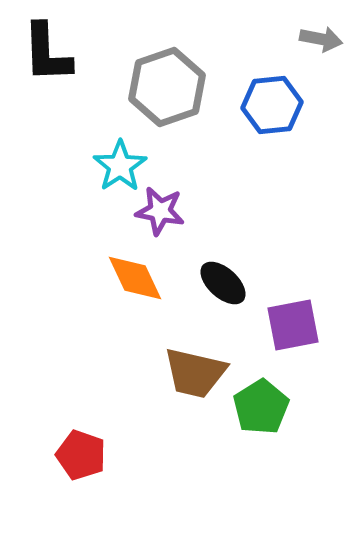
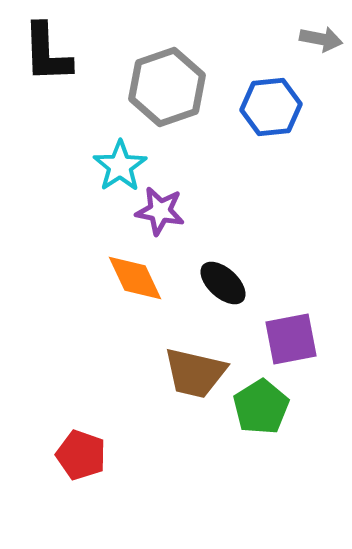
blue hexagon: moved 1 px left, 2 px down
purple square: moved 2 px left, 14 px down
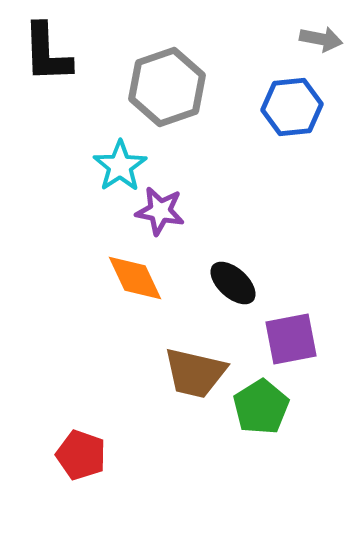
blue hexagon: moved 21 px right
black ellipse: moved 10 px right
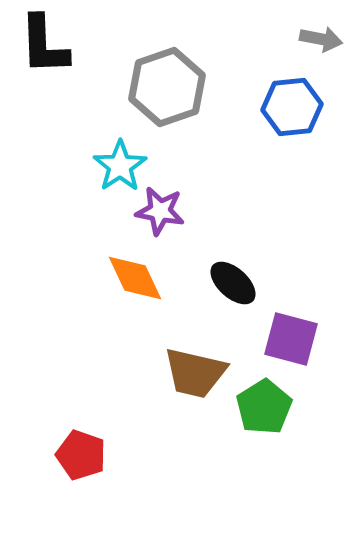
black L-shape: moved 3 px left, 8 px up
purple square: rotated 26 degrees clockwise
green pentagon: moved 3 px right
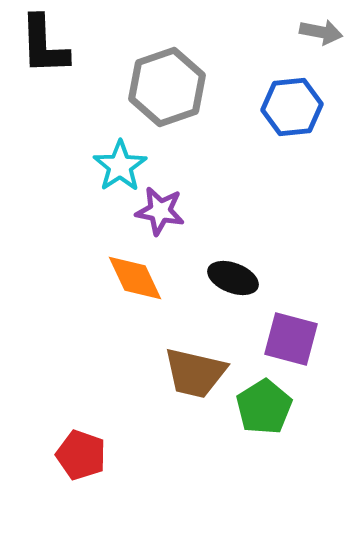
gray arrow: moved 7 px up
black ellipse: moved 5 px up; rotated 21 degrees counterclockwise
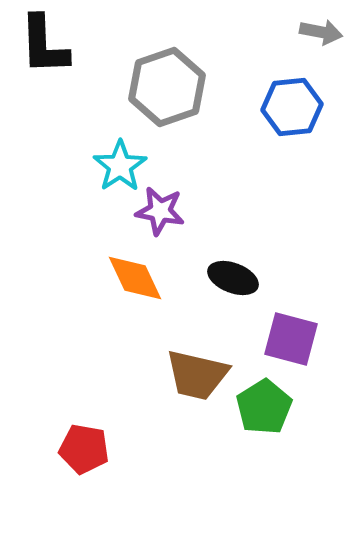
brown trapezoid: moved 2 px right, 2 px down
red pentagon: moved 3 px right, 6 px up; rotated 9 degrees counterclockwise
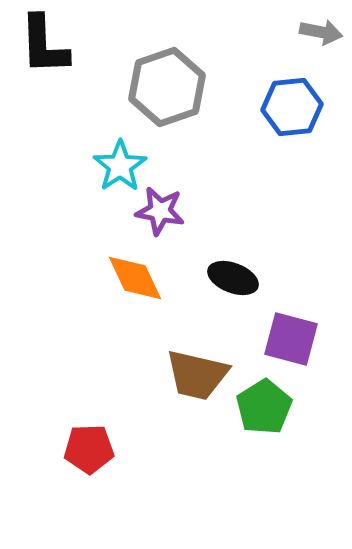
red pentagon: moved 5 px right; rotated 12 degrees counterclockwise
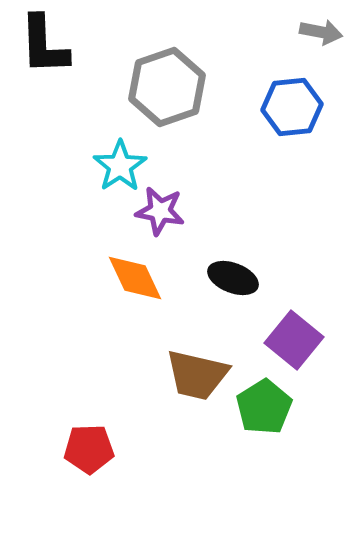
purple square: moved 3 px right, 1 px down; rotated 24 degrees clockwise
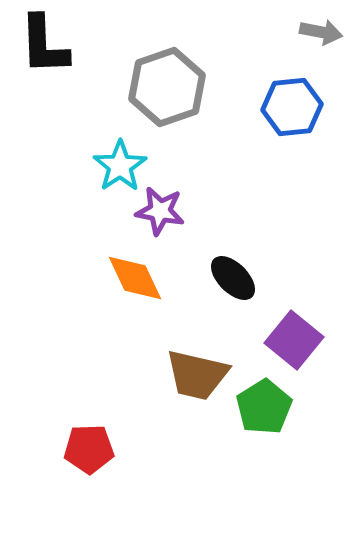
black ellipse: rotated 24 degrees clockwise
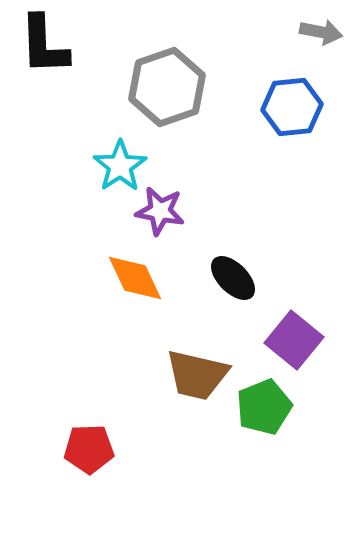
green pentagon: rotated 10 degrees clockwise
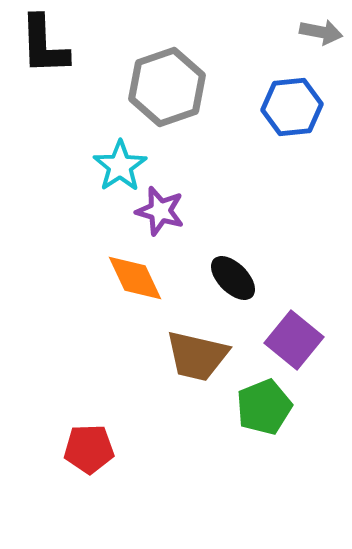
purple star: rotated 6 degrees clockwise
brown trapezoid: moved 19 px up
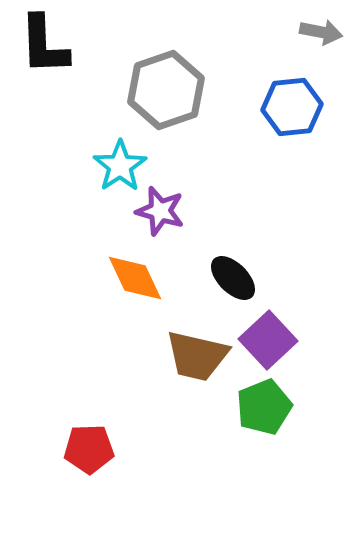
gray hexagon: moved 1 px left, 3 px down
purple square: moved 26 px left; rotated 8 degrees clockwise
